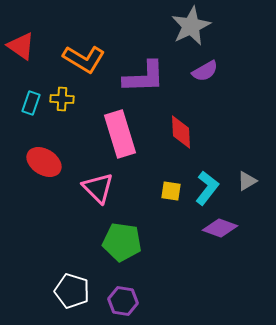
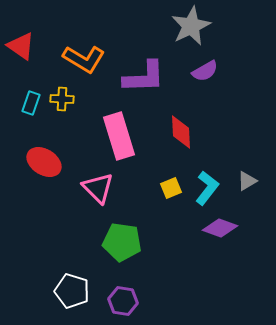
pink rectangle: moved 1 px left, 2 px down
yellow square: moved 3 px up; rotated 30 degrees counterclockwise
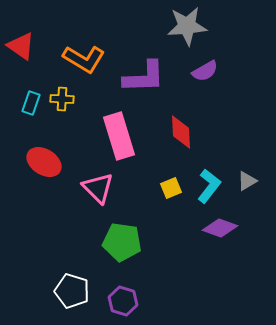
gray star: moved 4 px left; rotated 21 degrees clockwise
cyan L-shape: moved 2 px right, 2 px up
purple hexagon: rotated 8 degrees clockwise
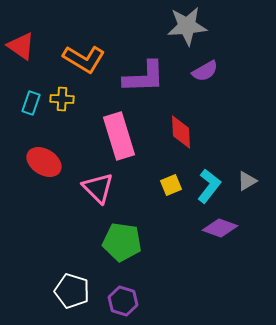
yellow square: moved 3 px up
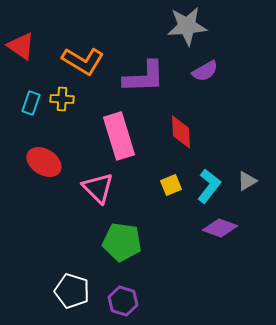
orange L-shape: moved 1 px left, 2 px down
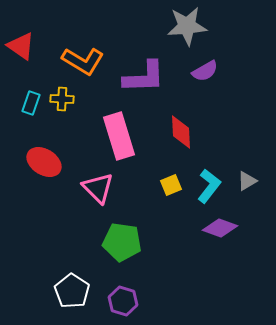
white pentagon: rotated 16 degrees clockwise
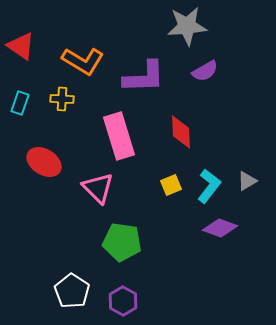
cyan rectangle: moved 11 px left
purple hexagon: rotated 12 degrees clockwise
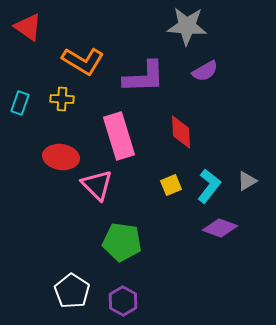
gray star: rotated 9 degrees clockwise
red triangle: moved 7 px right, 19 px up
red ellipse: moved 17 px right, 5 px up; rotated 24 degrees counterclockwise
pink triangle: moved 1 px left, 3 px up
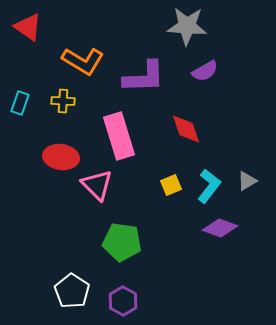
yellow cross: moved 1 px right, 2 px down
red diamond: moved 5 px right, 3 px up; rotated 16 degrees counterclockwise
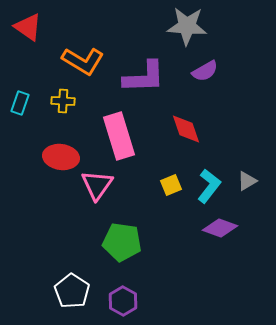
pink triangle: rotated 20 degrees clockwise
